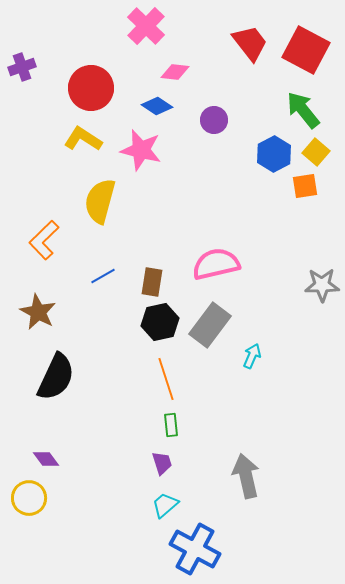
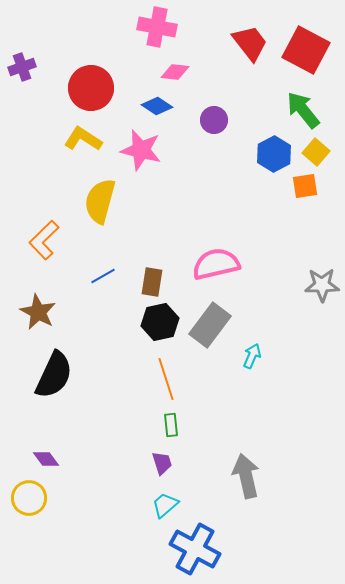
pink cross: moved 11 px right, 1 px down; rotated 33 degrees counterclockwise
black semicircle: moved 2 px left, 2 px up
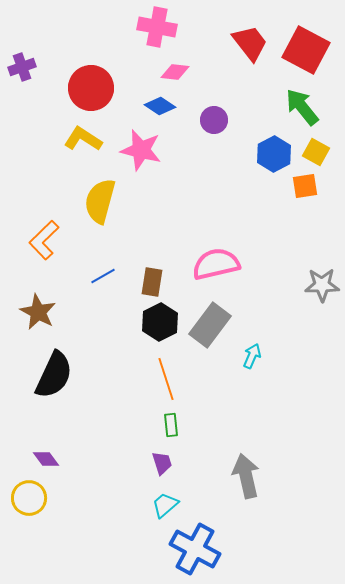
blue diamond: moved 3 px right
green arrow: moved 1 px left, 3 px up
yellow square: rotated 12 degrees counterclockwise
black hexagon: rotated 15 degrees counterclockwise
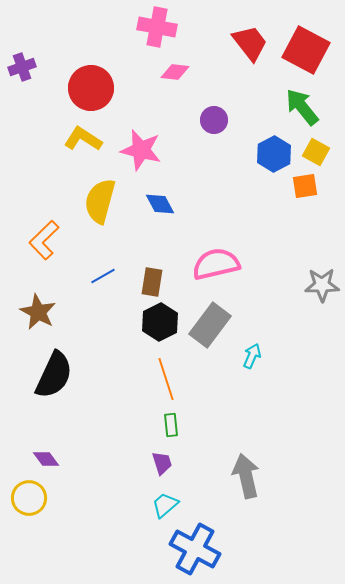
blue diamond: moved 98 px down; rotated 28 degrees clockwise
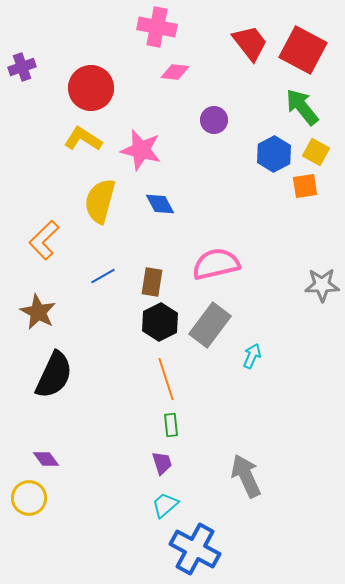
red square: moved 3 px left
gray arrow: rotated 12 degrees counterclockwise
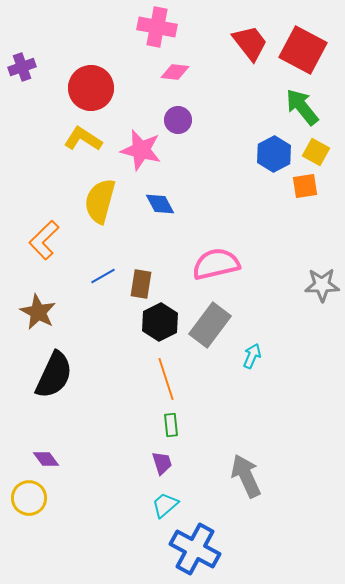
purple circle: moved 36 px left
brown rectangle: moved 11 px left, 2 px down
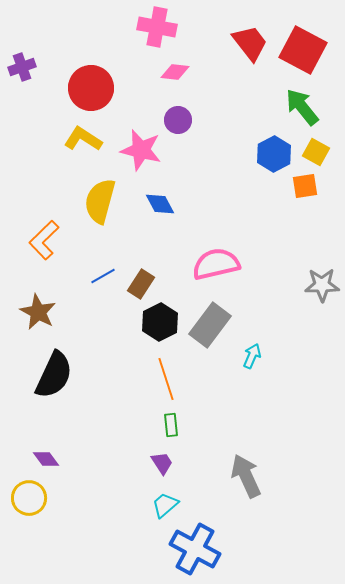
brown rectangle: rotated 24 degrees clockwise
purple trapezoid: rotated 15 degrees counterclockwise
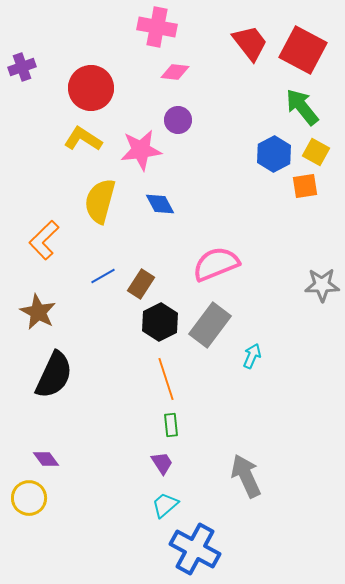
pink star: rotated 21 degrees counterclockwise
pink semicircle: rotated 9 degrees counterclockwise
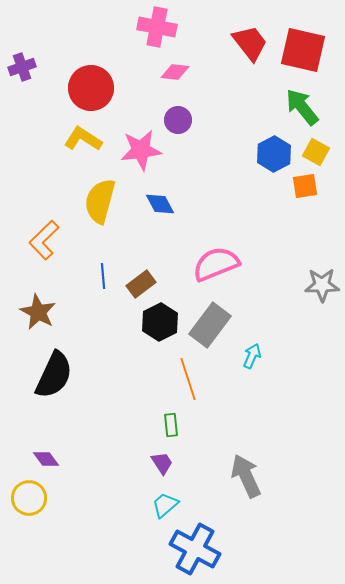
red square: rotated 15 degrees counterclockwise
blue line: rotated 65 degrees counterclockwise
brown rectangle: rotated 20 degrees clockwise
orange line: moved 22 px right
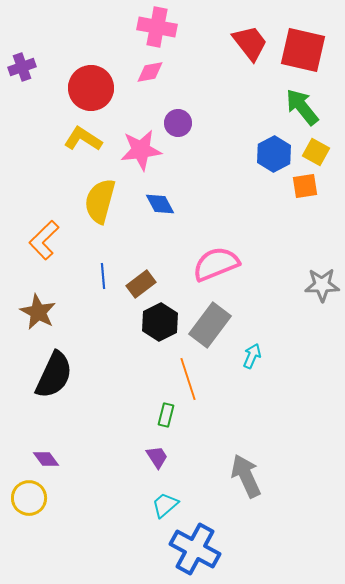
pink diamond: moved 25 px left; rotated 16 degrees counterclockwise
purple circle: moved 3 px down
green rectangle: moved 5 px left, 10 px up; rotated 20 degrees clockwise
purple trapezoid: moved 5 px left, 6 px up
